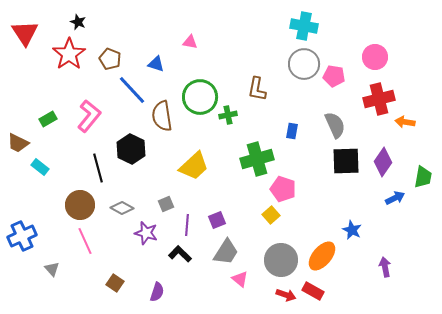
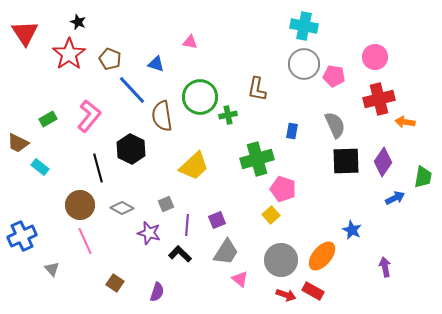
purple star at (146, 233): moved 3 px right
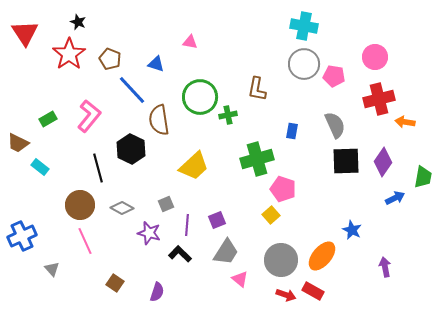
brown semicircle at (162, 116): moved 3 px left, 4 px down
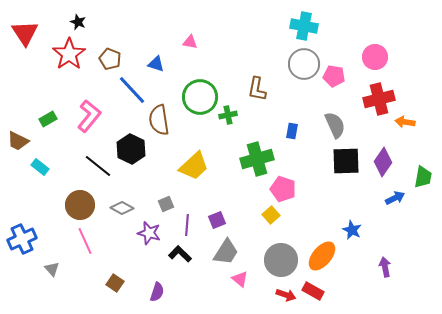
brown trapezoid at (18, 143): moved 2 px up
black line at (98, 168): moved 2 px up; rotated 36 degrees counterclockwise
blue cross at (22, 236): moved 3 px down
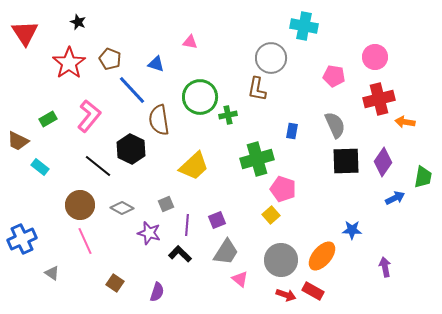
red star at (69, 54): moved 9 px down
gray circle at (304, 64): moved 33 px left, 6 px up
blue star at (352, 230): rotated 24 degrees counterclockwise
gray triangle at (52, 269): moved 4 px down; rotated 14 degrees counterclockwise
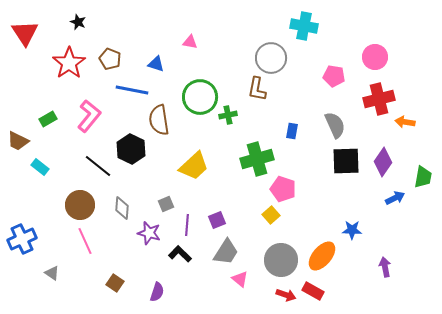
blue line at (132, 90): rotated 36 degrees counterclockwise
gray diamond at (122, 208): rotated 65 degrees clockwise
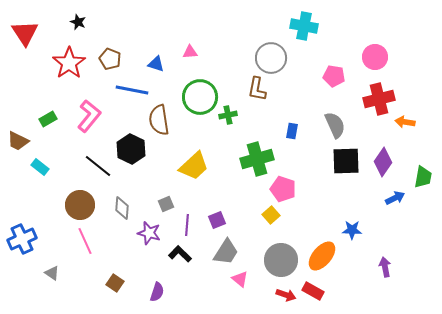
pink triangle at (190, 42): moved 10 px down; rotated 14 degrees counterclockwise
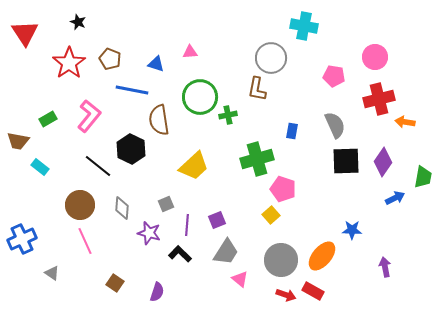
brown trapezoid at (18, 141): rotated 15 degrees counterclockwise
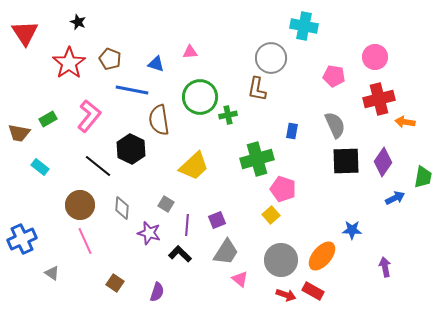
brown trapezoid at (18, 141): moved 1 px right, 8 px up
gray square at (166, 204): rotated 35 degrees counterclockwise
